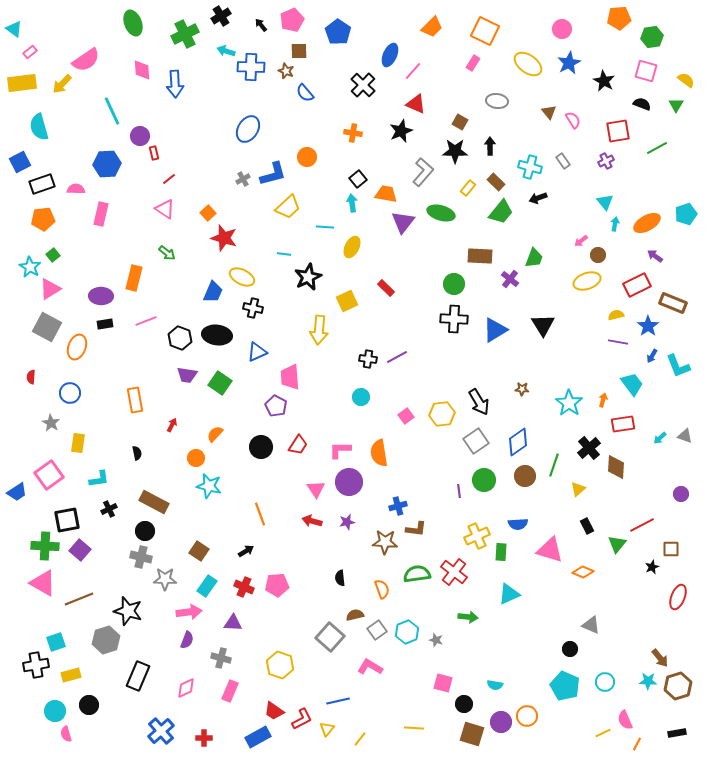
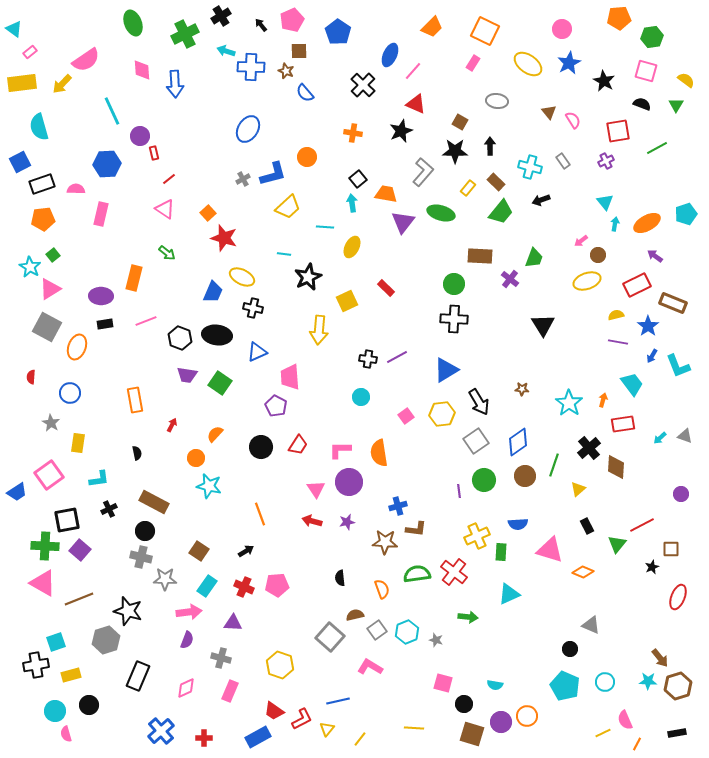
black arrow at (538, 198): moved 3 px right, 2 px down
blue triangle at (495, 330): moved 49 px left, 40 px down
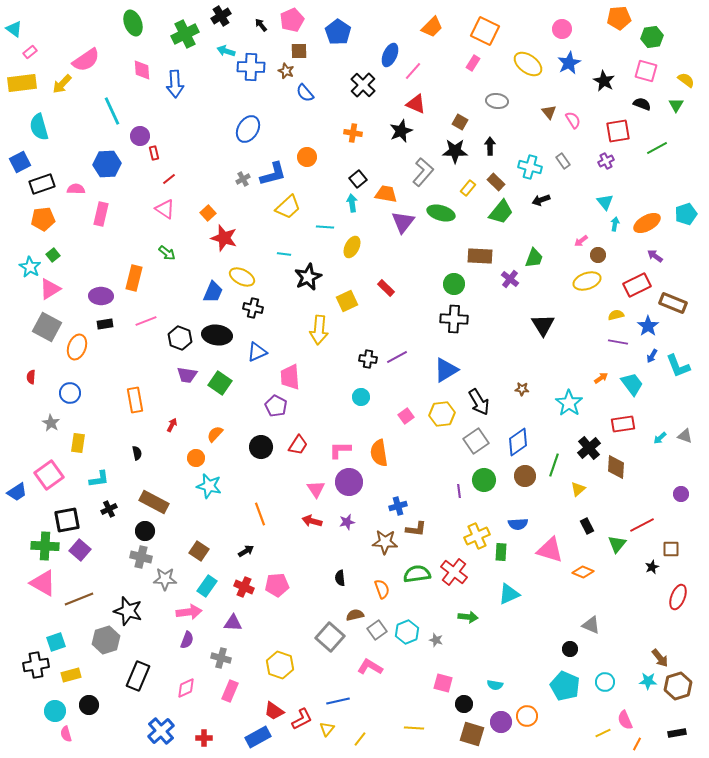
orange arrow at (603, 400): moved 2 px left, 22 px up; rotated 40 degrees clockwise
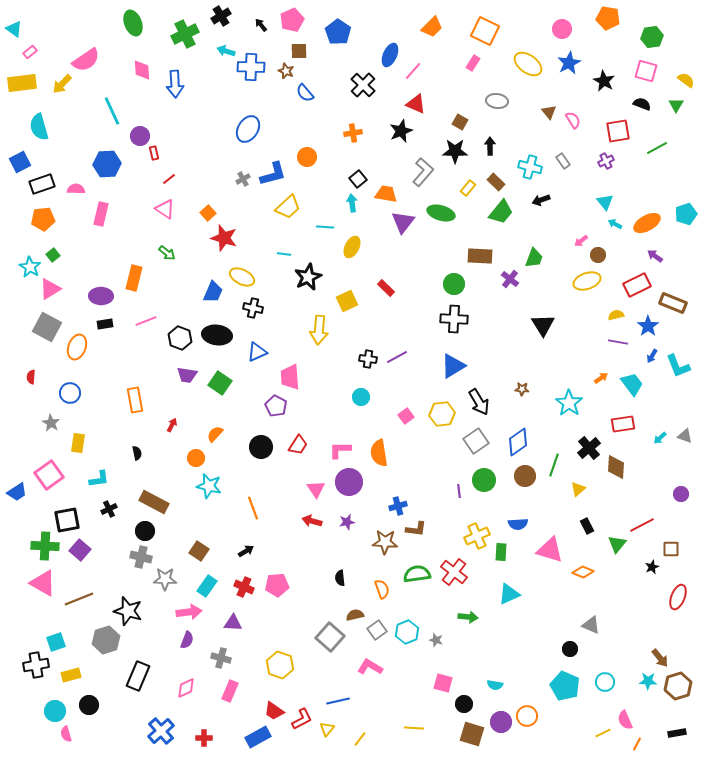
orange pentagon at (619, 18): moved 11 px left; rotated 15 degrees clockwise
orange cross at (353, 133): rotated 18 degrees counterclockwise
cyan arrow at (615, 224): rotated 72 degrees counterclockwise
blue triangle at (446, 370): moved 7 px right, 4 px up
orange line at (260, 514): moved 7 px left, 6 px up
